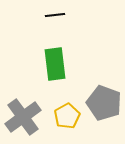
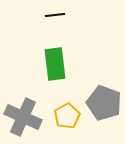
gray cross: rotated 30 degrees counterclockwise
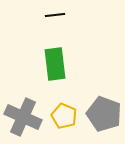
gray pentagon: moved 11 px down
yellow pentagon: moved 3 px left; rotated 20 degrees counterclockwise
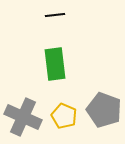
gray pentagon: moved 4 px up
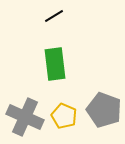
black line: moved 1 px left, 1 px down; rotated 24 degrees counterclockwise
gray cross: moved 2 px right
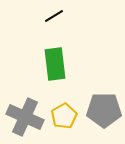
gray pentagon: rotated 20 degrees counterclockwise
yellow pentagon: rotated 20 degrees clockwise
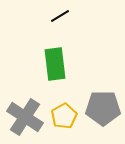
black line: moved 6 px right
gray pentagon: moved 1 px left, 2 px up
gray cross: rotated 9 degrees clockwise
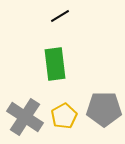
gray pentagon: moved 1 px right, 1 px down
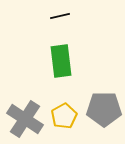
black line: rotated 18 degrees clockwise
green rectangle: moved 6 px right, 3 px up
gray cross: moved 2 px down
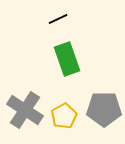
black line: moved 2 px left, 3 px down; rotated 12 degrees counterclockwise
green rectangle: moved 6 px right, 2 px up; rotated 12 degrees counterclockwise
gray cross: moved 9 px up
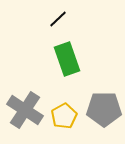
black line: rotated 18 degrees counterclockwise
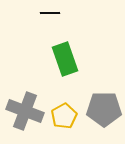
black line: moved 8 px left, 6 px up; rotated 42 degrees clockwise
green rectangle: moved 2 px left
gray cross: moved 1 px down; rotated 12 degrees counterclockwise
